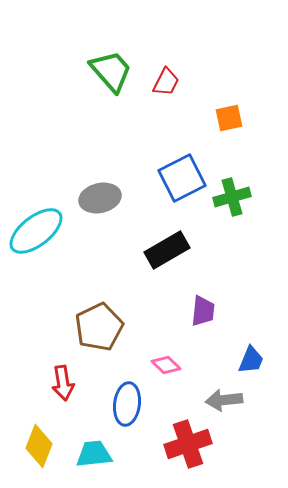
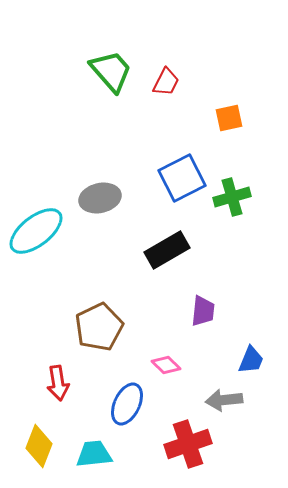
red arrow: moved 5 px left
blue ellipse: rotated 18 degrees clockwise
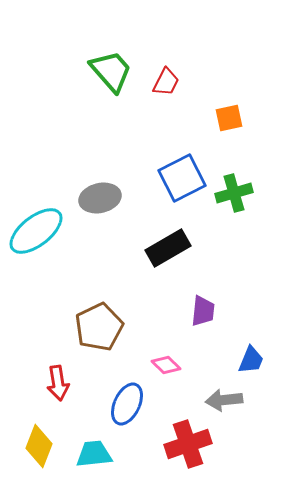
green cross: moved 2 px right, 4 px up
black rectangle: moved 1 px right, 2 px up
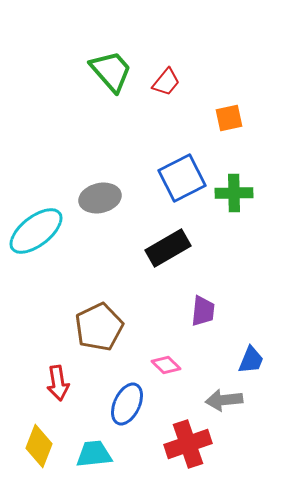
red trapezoid: rotated 12 degrees clockwise
green cross: rotated 15 degrees clockwise
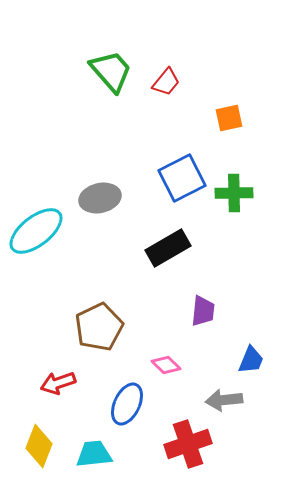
red arrow: rotated 80 degrees clockwise
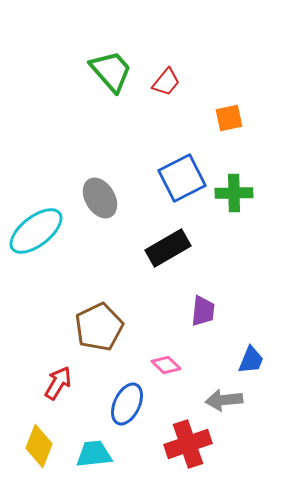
gray ellipse: rotated 72 degrees clockwise
red arrow: rotated 140 degrees clockwise
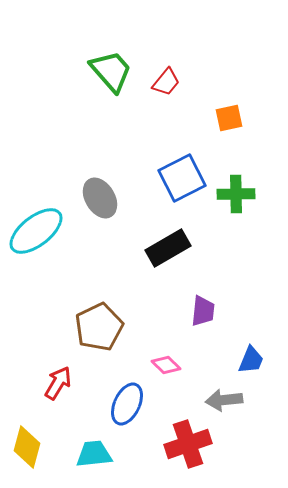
green cross: moved 2 px right, 1 px down
yellow diamond: moved 12 px left, 1 px down; rotated 6 degrees counterclockwise
